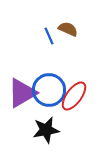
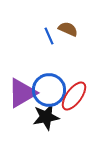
black star: moved 13 px up
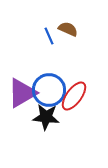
black star: rotated 16 degrees clockwise
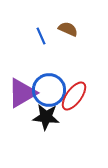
blue line: moved 8 px left
